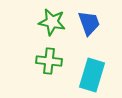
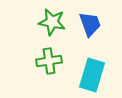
blue trapezoid: moved 1 px right, 1 px down
green cross: rotated 15 degrees counterclockwise
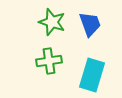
green star: rotated 8 degrees clockwise
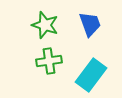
green star: moved 7 px left, 3 px down
cyan rectangle: moved 1 px left; rotated 20 degrees clockwise
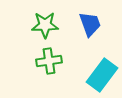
green star: rotated 20 degrees counterclockwise
cyan rectangle: moved 11 px right
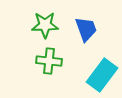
blue trapezoid: moved 4 px left, 5 px down
green cross: rotated 15 degrees clockwise
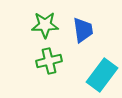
blue trapezoid: moved 3 px left, 1 px down; rotated 12 degrees clockwise
green cross: rotated 20 degrees counterclockwise
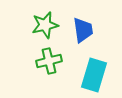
green star: rotated 12 degrees counterclockwise
cyan rectangle: moved 8 px left; rotated 20 degrees counterclockwise
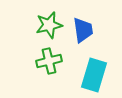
green star: moved 4 px right
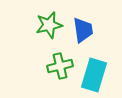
green cross: moved 11 px right, 5 px down
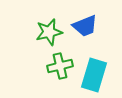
green star: moved 7 px down
blue trapezoid: moved 2 px right, 4 px up; rotated 76 degrees clockwise
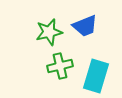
cyan rectangle: moved 2 px right, 1 px down
